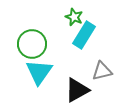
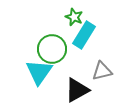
green circle: moved 20 px right, 5 px down
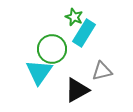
cyan rectangle: moved 2 px up
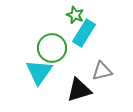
green star: moved 1 px right, 2 px up
green circle: moved 1 px up
black triangle: moved 2 px right; rotated 12 degrees clockwise
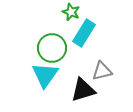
green star: moved 4 px left, 3 px up
cyan triangle: moved 6 px right, 3 px down
black triangle: moved 4 px right
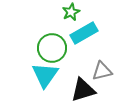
green star: rotated 24 degrees clockwise
cyan rectangle: rotated 28 degrees clockwise
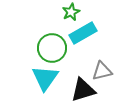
cyan rectangle: moved 1 px left
cyan triangle: moved 3 px down
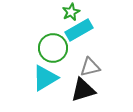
cyan rectangle: moved 4 px left, 3 px up
green circle: moved 1 px right
gray triangle: moved 12 px left, 4 px up
cyan triangle: rotated 24 degrees clockwise
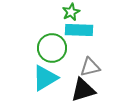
cyan rectangle: rotated 32 degrees clockwise
green circle: moved 1 px left
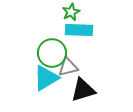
green circle: moved 5 px down
gray triangle: moved 22 px left
cyan triangle: moved 1 px right
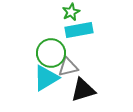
cyan rectangle: rotated 12 degrees counterclockwise
green circle: moved 1 px left
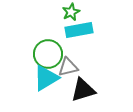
green circle: moved 3 px left, 1 px down
